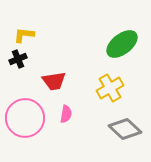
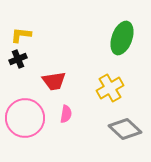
yellow L-shape: moved 3 px left
green ellipse: moved 6 px up; rotated 32 degrees counterclockwise
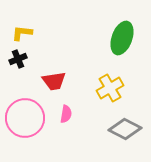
yellow L-shape: moved 1 px right, 2 px up
gray diamond: rotated 16 degrees counterclockwise
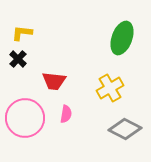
black cross: rotated 24 degrees counterclockwise
red trapezoid: rotated 15 degrees clockwise
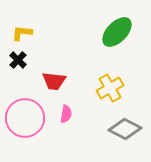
green ellipse: moved 5 px left, 6 px up; rotated 24 degrees clockwise
black cross: moved 1 px down
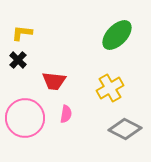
green ellipse: moved 3 px down
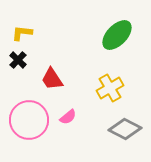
red trapezoid: moved 2 px left, 2 px up; rotated 50 degrees clockwise
pink semicircle: moved 2 px right, 3 px down; rotated 42 degrees clockwise
pink circle: moved 4 px right, 2 px down
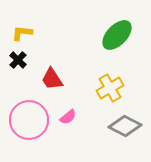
gray diamond: moved 3 px up
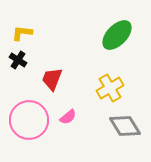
black cross: rotated 12 degrees counterclockwise
red trapezoid: rotated 55 degrees clockwise
gray diamond: rotated 32 degrees clockwise
